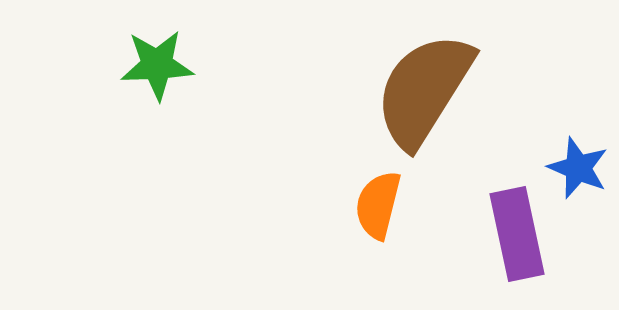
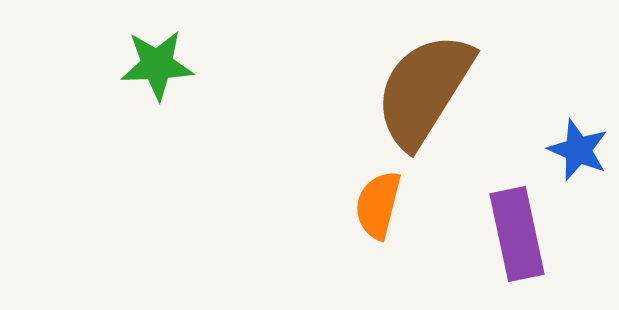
blue star: moved 18 px up
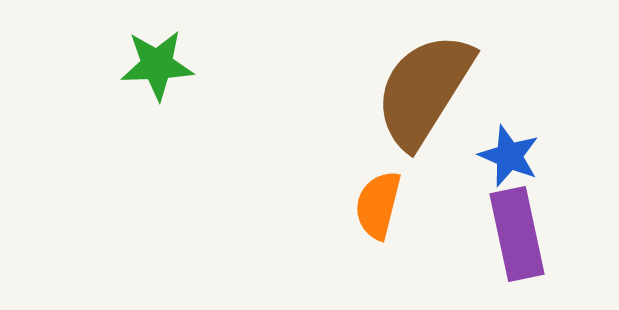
blue star: moved 69 px left, 6 px down
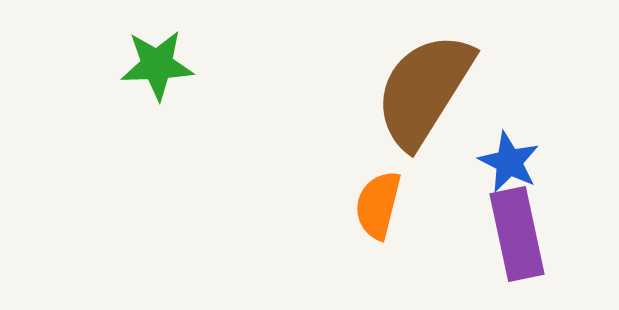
blue star: moved 6 px down; rotated 4 degrees clockwise
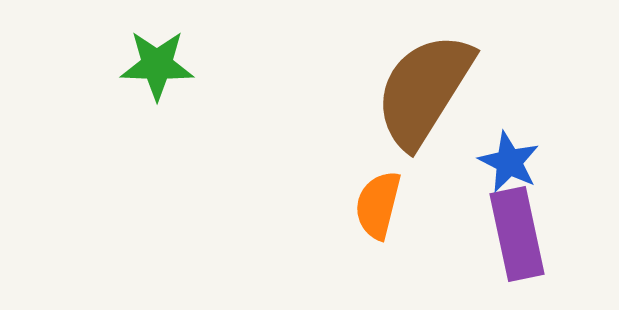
green star: rotated 4 degrees clockwise
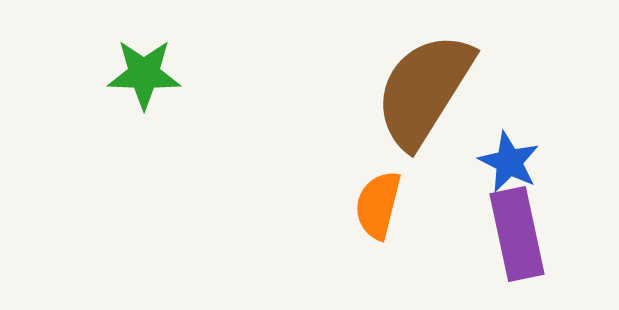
green star: moved 13 px left, 9 px down
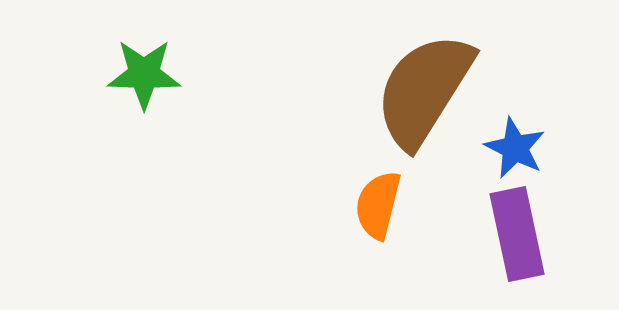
blue star: moved 6 px right, 14 px up
